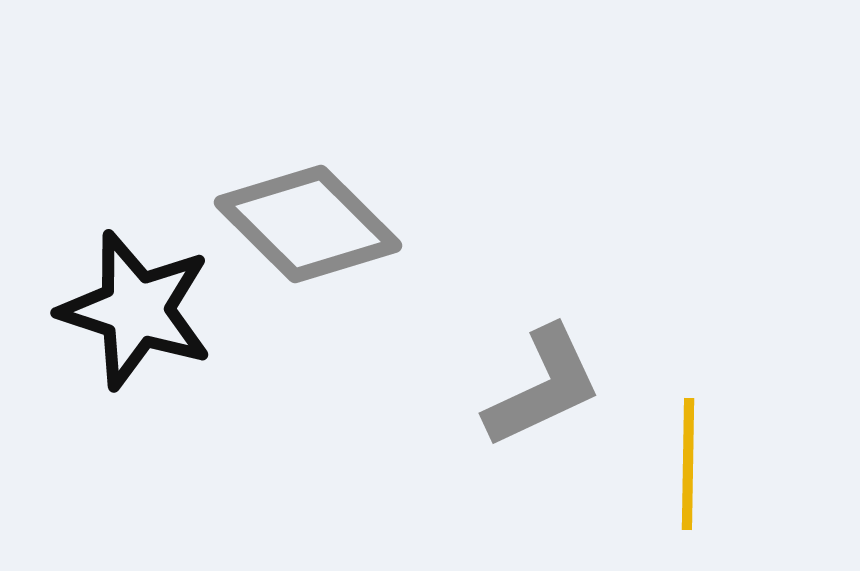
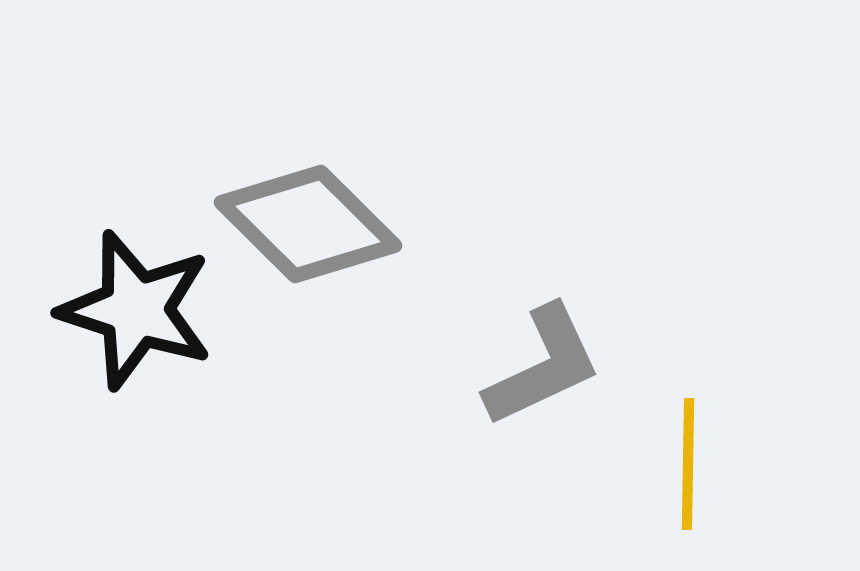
gray L-shape: moved 21 px up
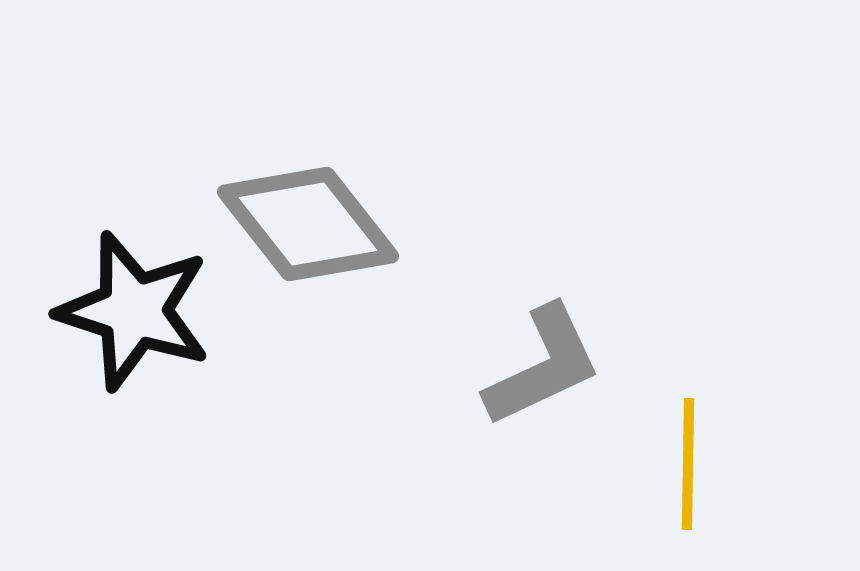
gray diamond: rotated 7 degrees clockwise
black star: moved 2 px left, 1 px down
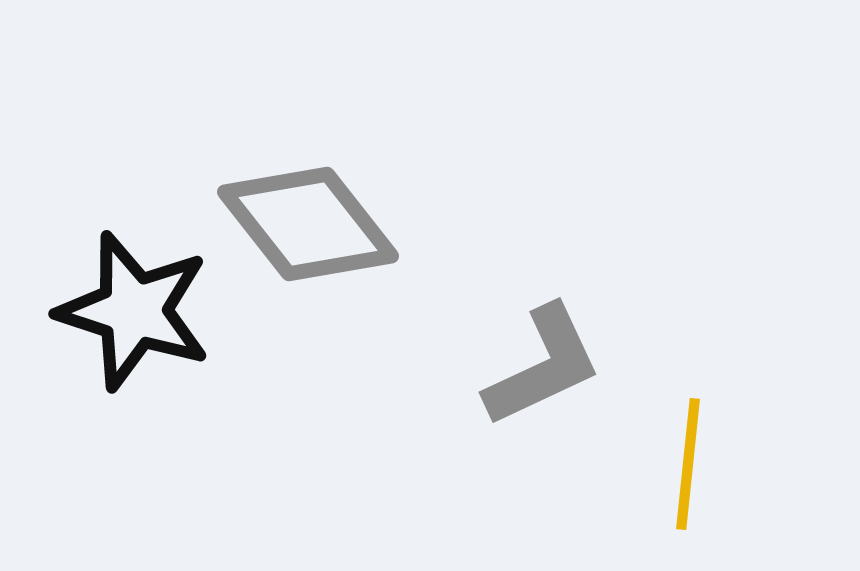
yellow line: rotated 5 degrees clockwise
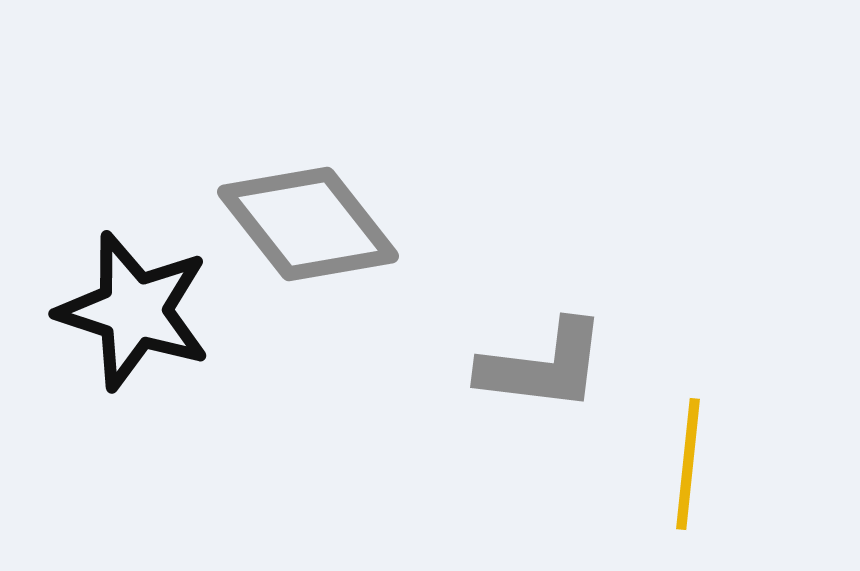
gray L-shape: rotated 32 degrees clockwise
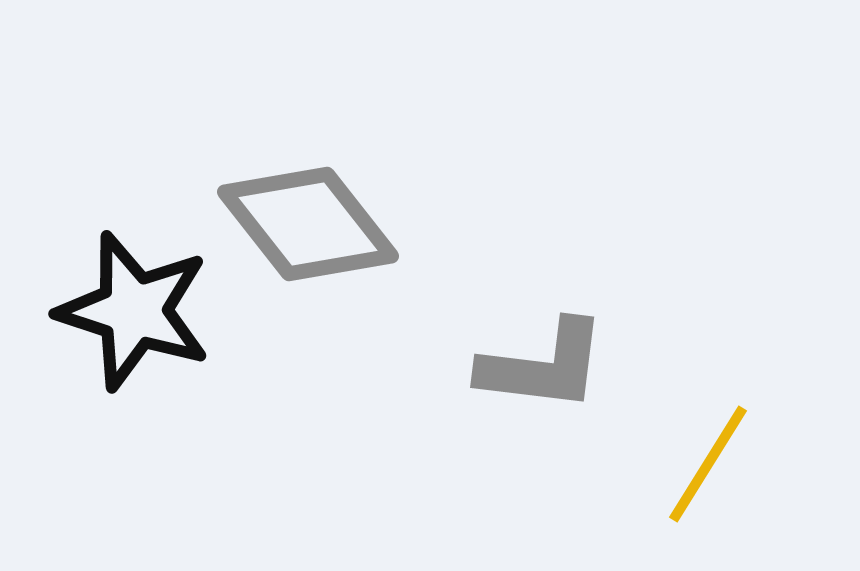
yellow line: moved 20 px right; rotated 26 degrees clockwise
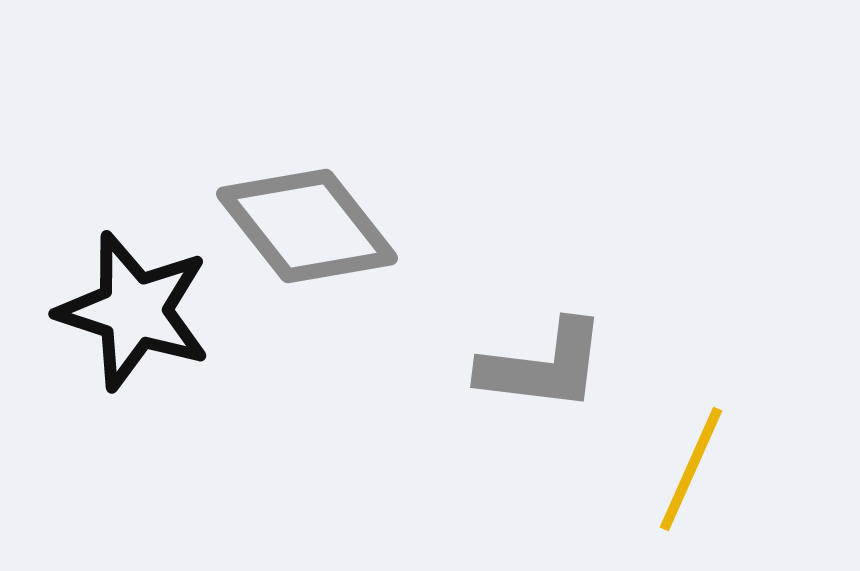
gray diamond: moved 1 px left, 2 px down
yellow line: moved 17 px left, 5 px down; rotated 8 degrees counterclockwise
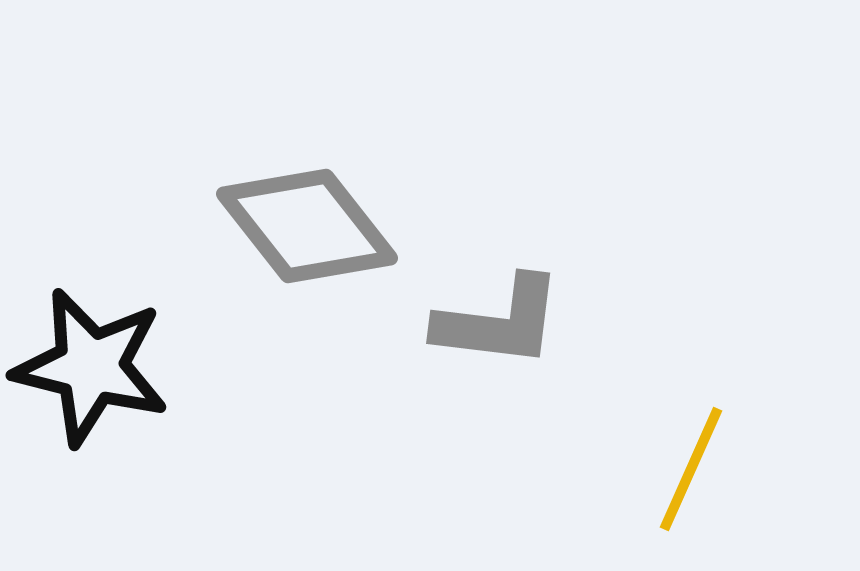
black star: moved 43 px left, 56 px down; rotated 4 degrees counterclockwise
gray L-shape: moved 44 px left, 44 px up
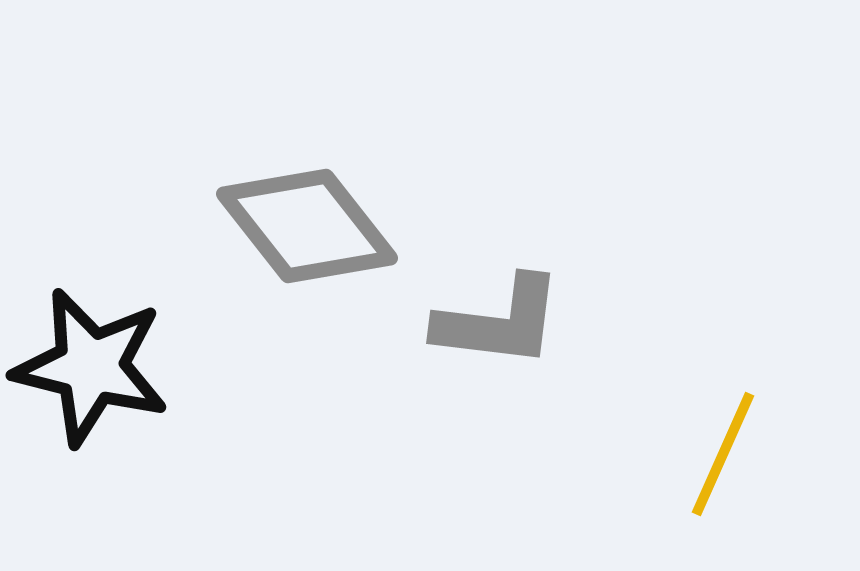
yellow line: moved 32 px right, 15 px up
